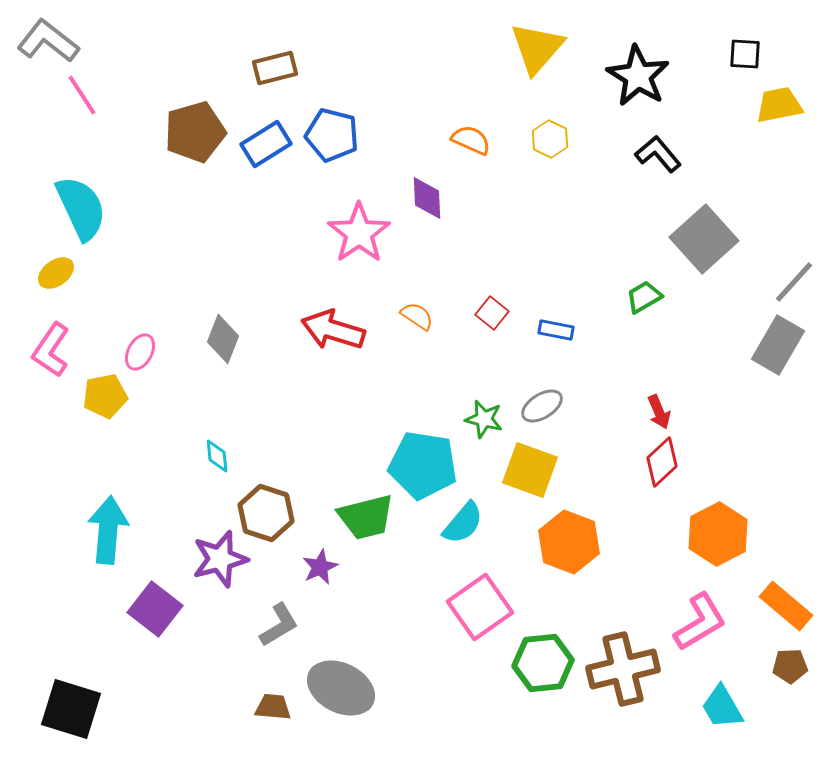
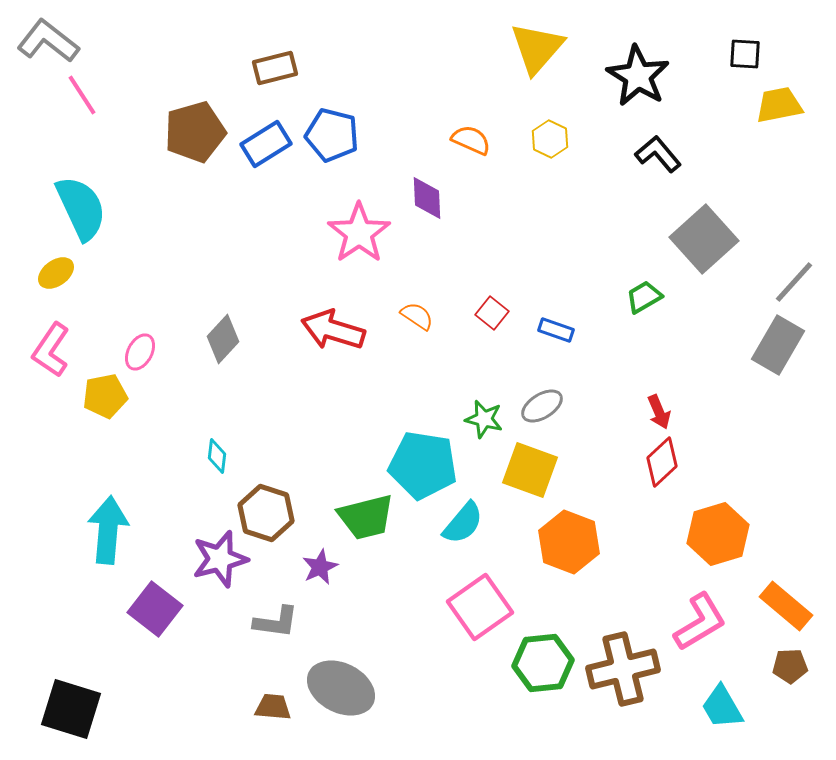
blue rectangle at (556, 330): rotated 8 degrees clockwise
gray diamond at (223, 339): rotated 21 degrees clockwise
cyan diamond at (217, 456): rotated 12 degrees clockwise
orange hexagon at (718, 534): rotated 10 degrees clockwise
gray L-shape at (279, 625): moved 3 px left, 3 px up; rotated 39 degrees clockwise
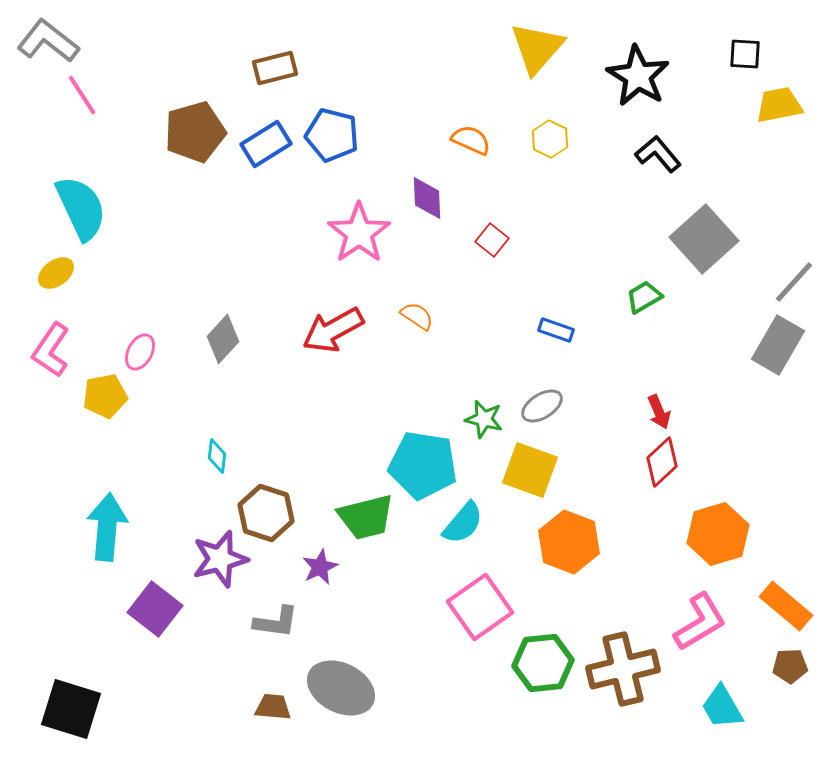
red square at (492, 313): moved 73 px up
red arrow at (333, 330): rotated 46 degrees counterclockwise
cyan arrow at (108, 530): moved 1 px left, 3 px up
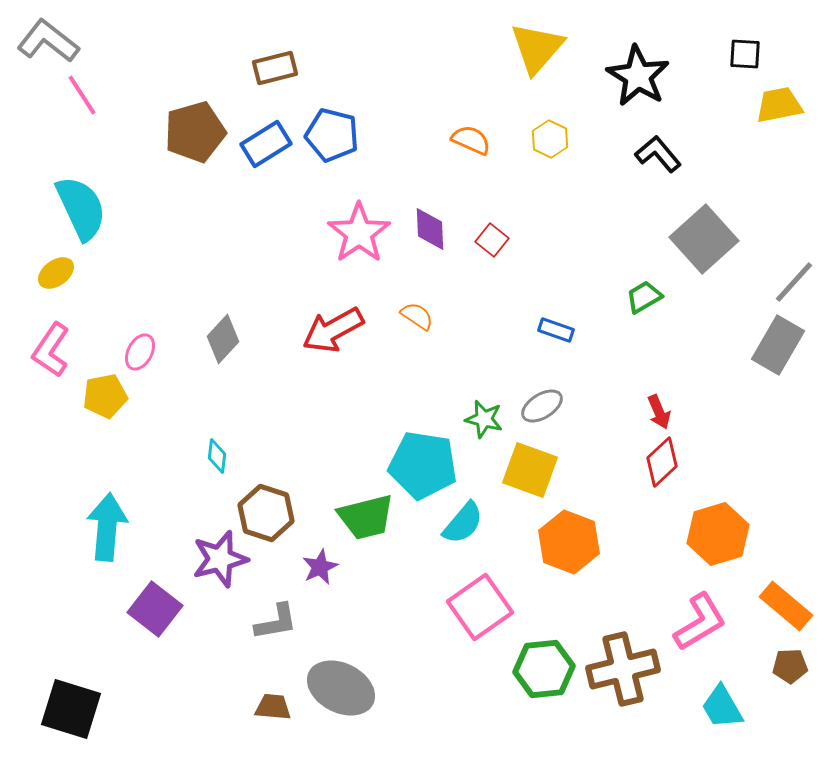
purple diamond at (427, 198): moved 3 px right, 31 px down
gray L-shape at (276, 622): rotated 18 degrees counterclockwise
green hexagon at (543, 663): moved 1 px right, 6 px down
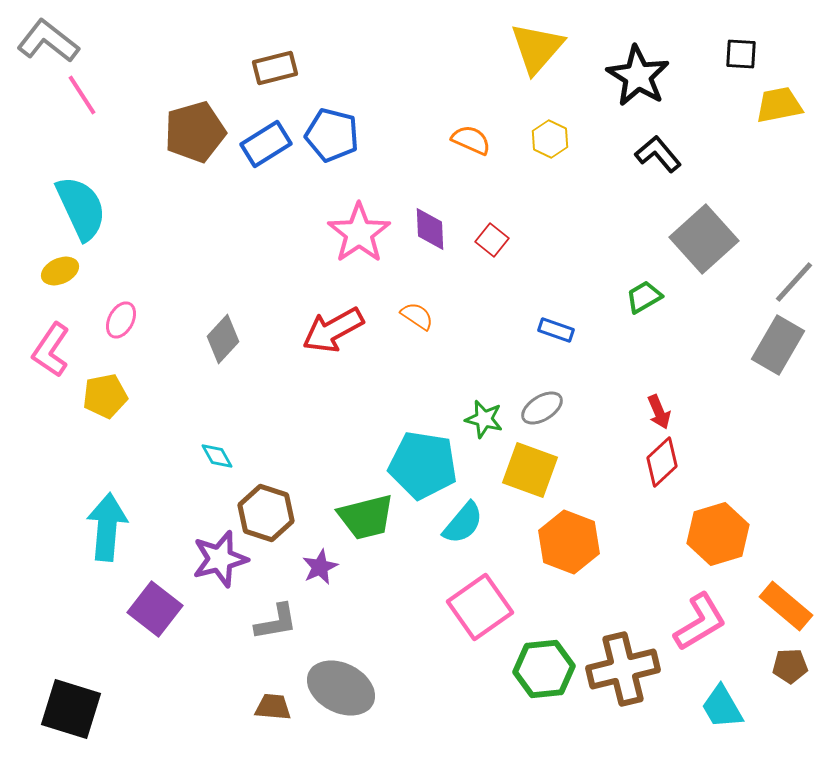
black square at (745, 54): moved 4 px left
yellow ellipse at (56, 273): moved 4 px right, 2 px up; rotated 12 degrees clockwise
pink ellipse at (140, 352): moved 19 px left, 32 px up
gray ellipse at (542, 406): moved 2 px down
cyan diamond at (217, 456): rotated 36 degrees counterclockwise
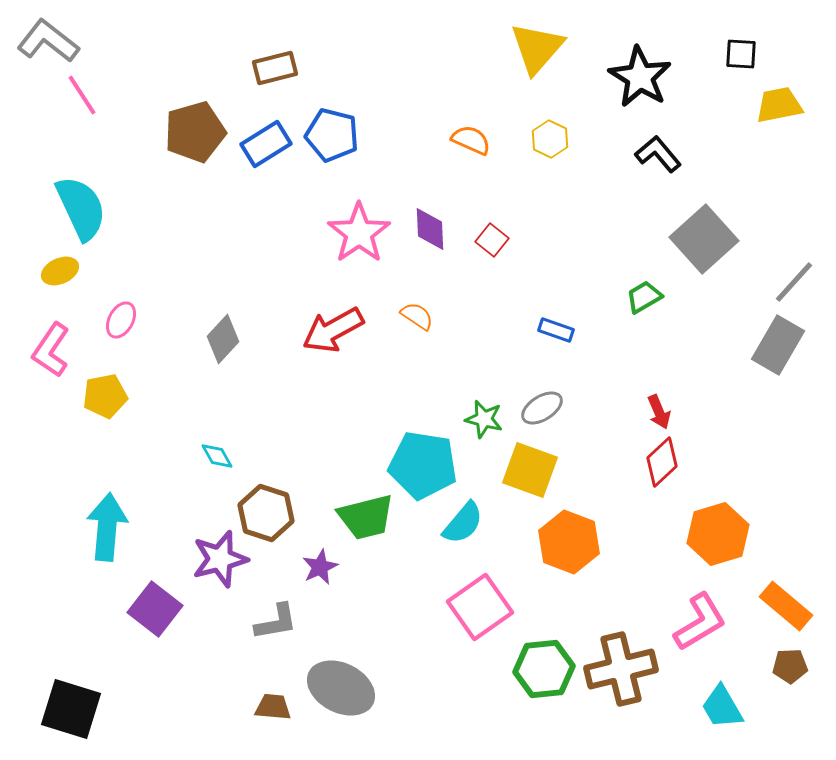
black star at (638, 76): moved 2 px right, 1 px down
brown cross at (623, 669): moved 2 px left
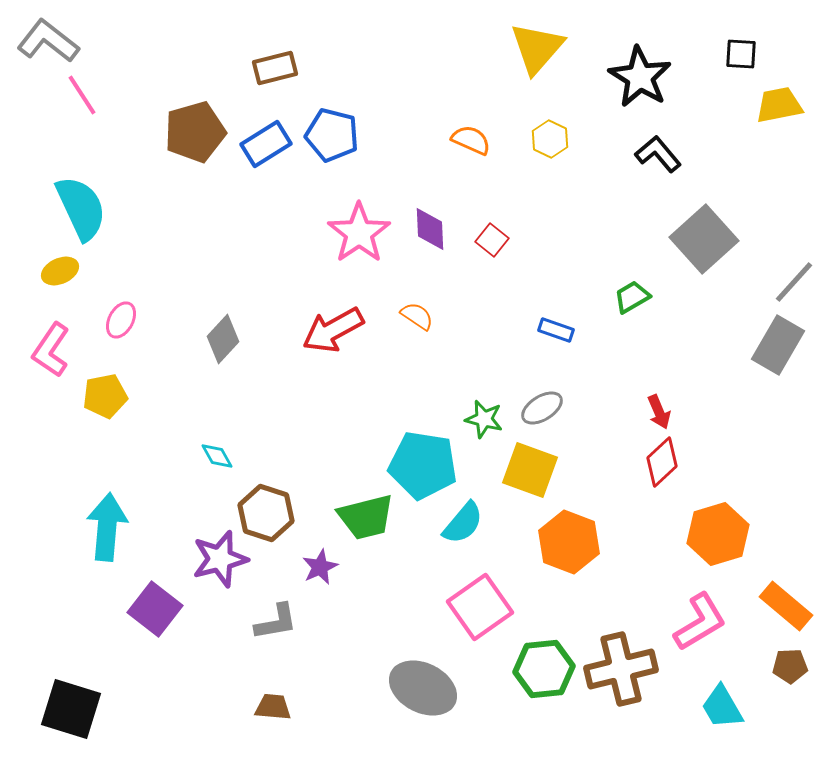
green trapezoid at (644, 297): moved 12 px left
gray ellipse at (341, 688): moved 82 px right
